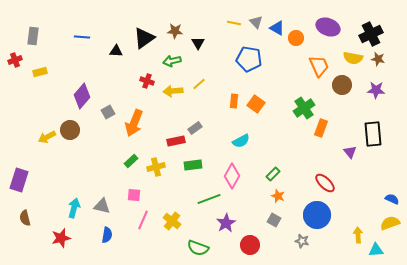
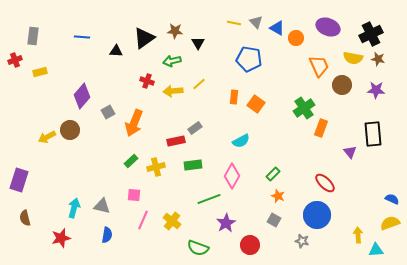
orange rectangle at (234, 101): moved 4 px up
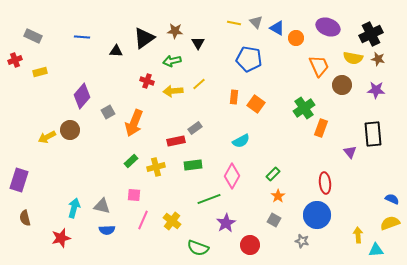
gray rectangle at (33, 36): rotated 72 degrees counterclockwise
red ellipse at (325, 183): rotated 40 degrees clockwise
orange star at (278, 196): rotated 16 degrees clockwise
blue semicircle at (107, 235): moved 5 px up; rotated 77 degrees clockwise
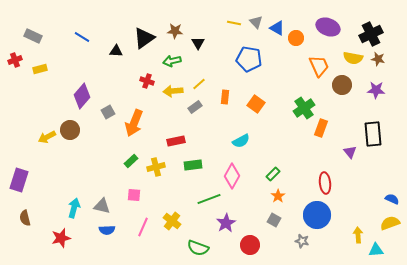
blue line at (82, 37): rotated 28 degrees clockwise
yellow rectangle at (40, 72): moved 3 px up
orange rectangle at (234, 97): moved 9 px left
gray rectangle at (195, 128): moved 21 px up
pink line at (143, 220): moved 7 px down
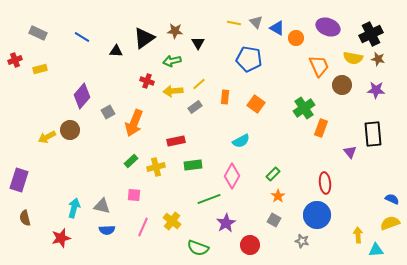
gray rectangle at (33, 36): moved 5 px right, 3 px up
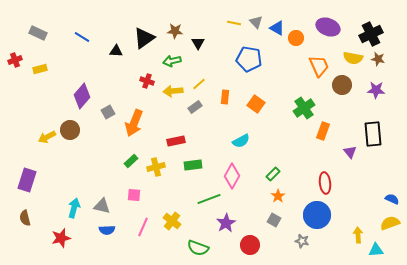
orange rectangle at (321, 128): moved 2 px right, 3 px down
purple rectangle at (19, 180): moved 8 px right
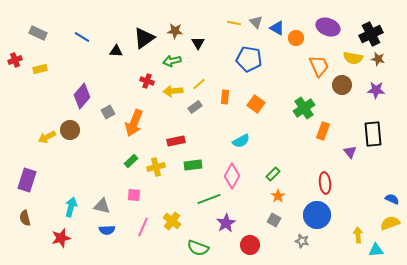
cyan arrow at (74, 208): moved 3 px left, 1 px up
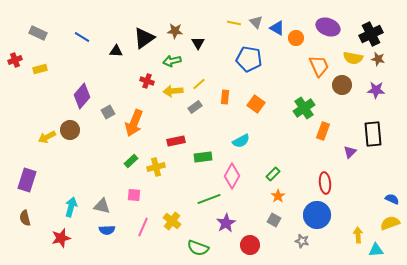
purple triangle at (350, 152): rotated 24 degrees clockwise
green rectangle at (193, 165): moved 10 px right, 8 px up
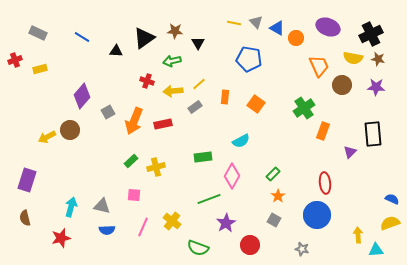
purple star at (376, 90): moved 3 px up
orange arrow at (134, 123): moved 2 px up
red rectangle at (176, 141): moved 13 px left, 17 px up
gray star at (302, 241): moved 8 px down
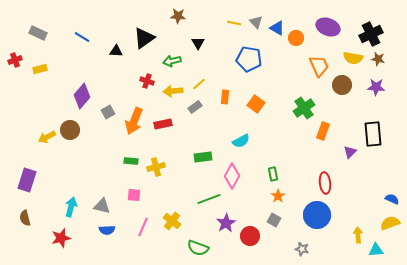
brown star at (175, 31): moved 3 px right, 15 px up
green rectangle at (131, 161): rotated 48 degrees clockwise
green rectangle at (273, 174): rotated 56 degrees counterclockwise
red circle at (250, 245): moved 9 px up
